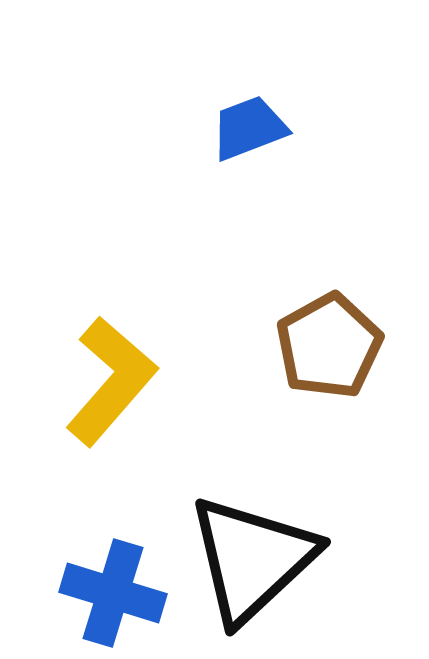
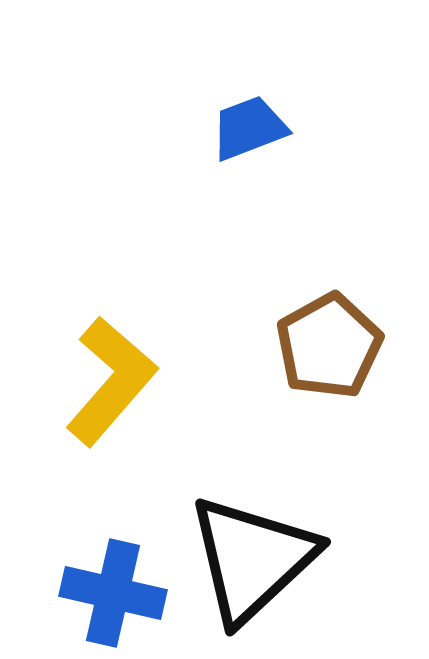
blue cross: rotated 4 degrees counterclockwise
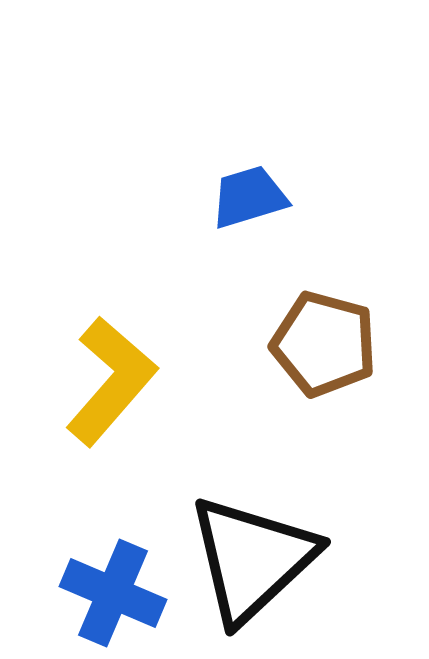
blue trapezoid: moved 69 px down; rotated 4 degrees clockwise
brown pentagon: moved 5 px left, 2 px up; rotated 28 degrees counterclockwise
blue cross: rotated 10 degrees clockwise
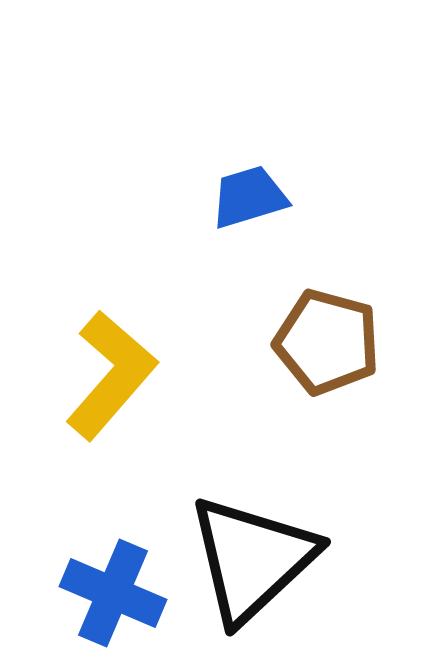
brown pentagon: moved 3 px right, 2 px up
yellow L-shape: moved 6 px up
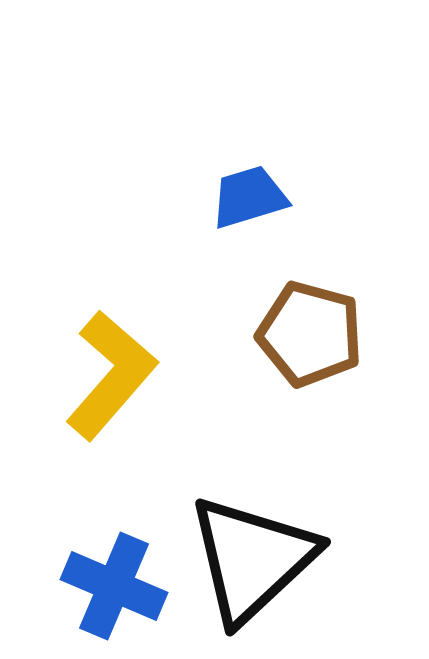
brown pentagon: moved 17 px left, 8 px up
blue cross: moved 1 px right, 7 px up
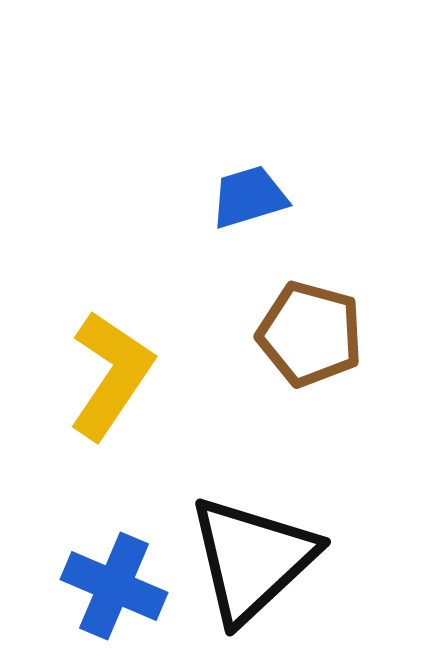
yellow L-shape: rotated 7 degrees counterclockwise
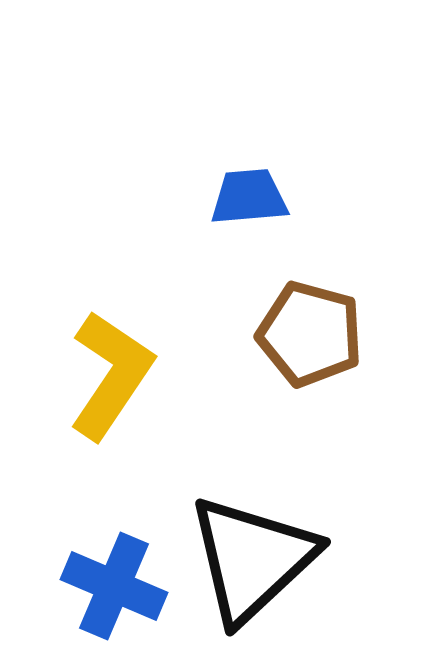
blue trapezoid: rotated 12 degrees clockwise
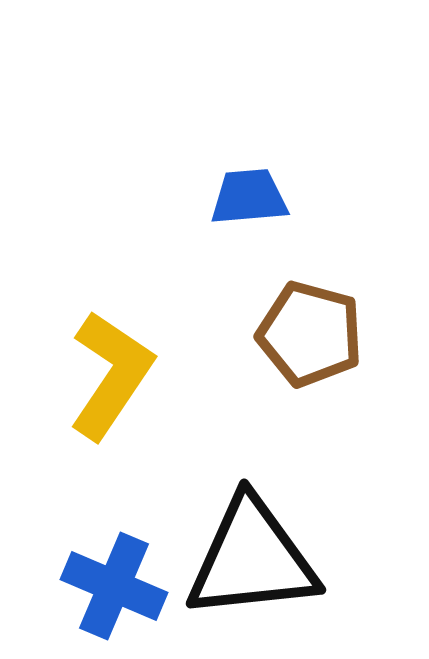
black triangle: rotated 37 degrees clockwise
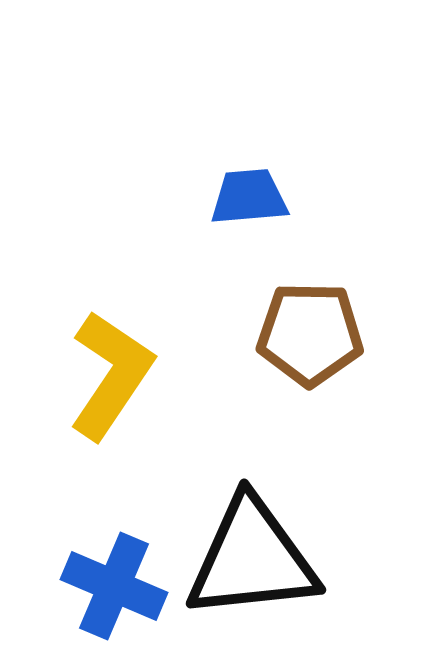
brown pentagon: rotated 14 degrees counterclockwise
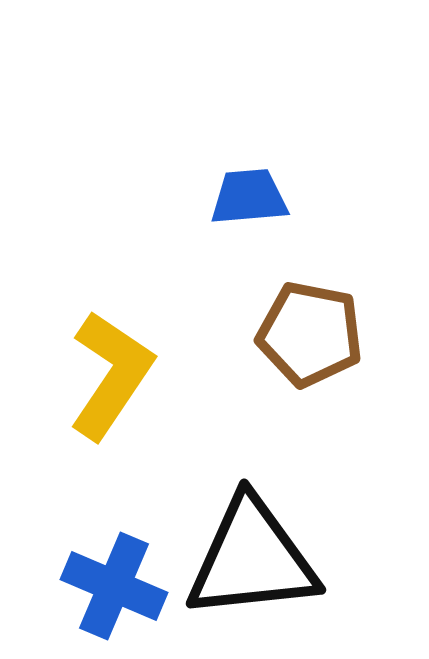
brown pentagon: rotated 10 degrees clockwise
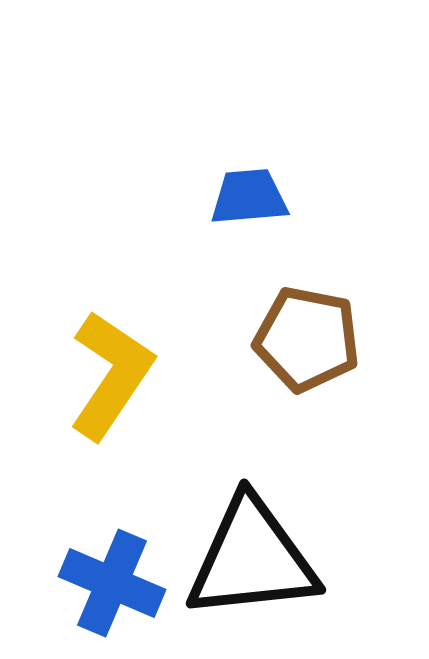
brown pentagon: moved 3 px left, 5 px down
blue cross: moved 2 px left, 3 px up
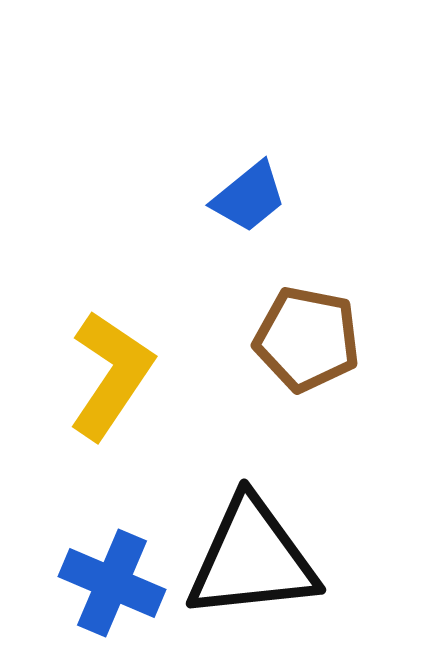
blue trapezoid: rotated 146 degrees clockwise
